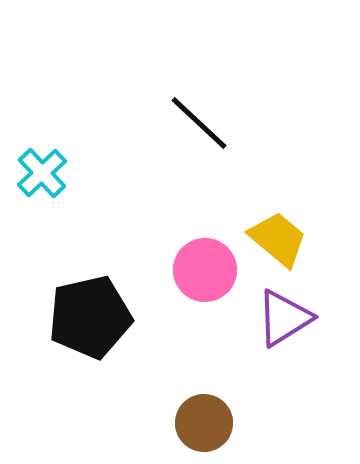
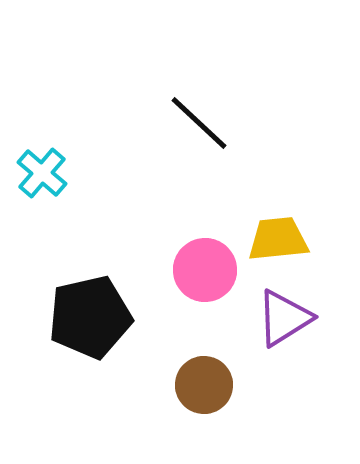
cyan cross: rotated 6 degrees counterclockwise
yellow trapezoid: rotated 46 degrees counterclockwise
brown circle: moved 38 px up
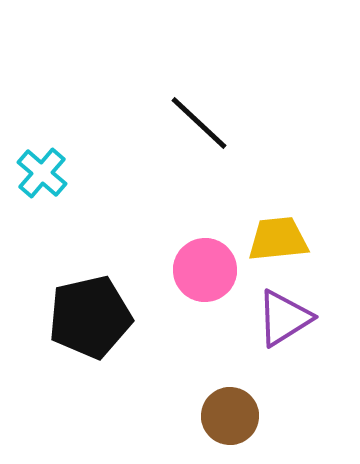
brown circle: moved 26 px right, 31 px down
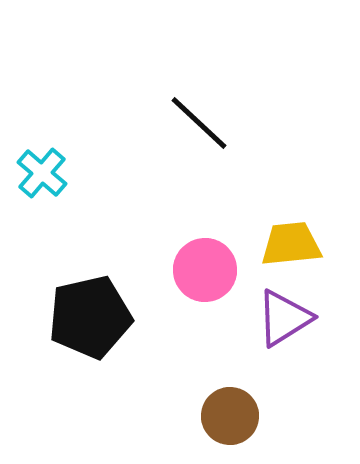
yellow trapezoid: moved 13 px right, 5 px down
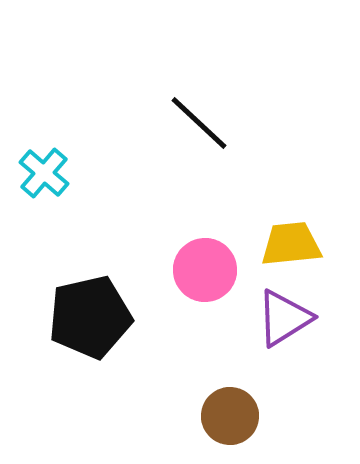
cyan cross: moved 2 px right
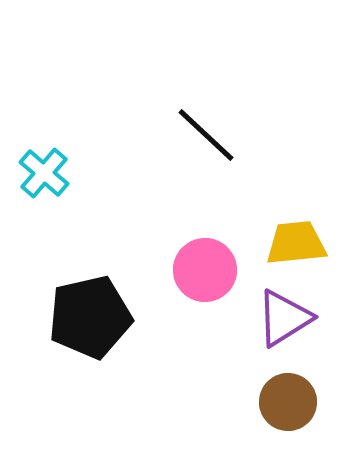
black line: moved 7 px right, 12 px down
yellow trapezoid: moved 5 px right, 1 px up
brown circle: moved 58 px right, 14 px up
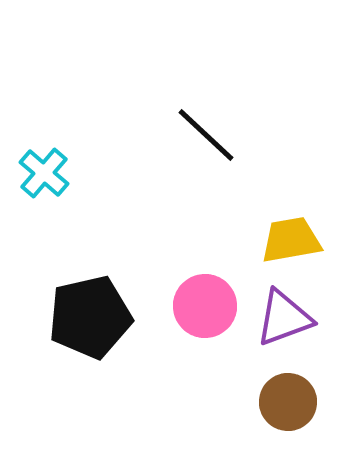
yellow trapezoid: moved 5 px left, 3 px up; rotated 4 degrees counterclockwise
pink circle: moved 36 px down
purple triangle: rotated 12 degrees clockwise
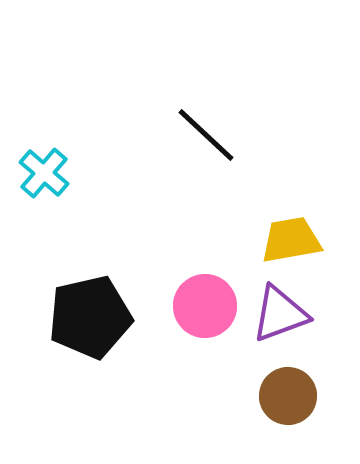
purple triangle: moved 4 px left, 4 px up
brown circle: moved 6 px up
